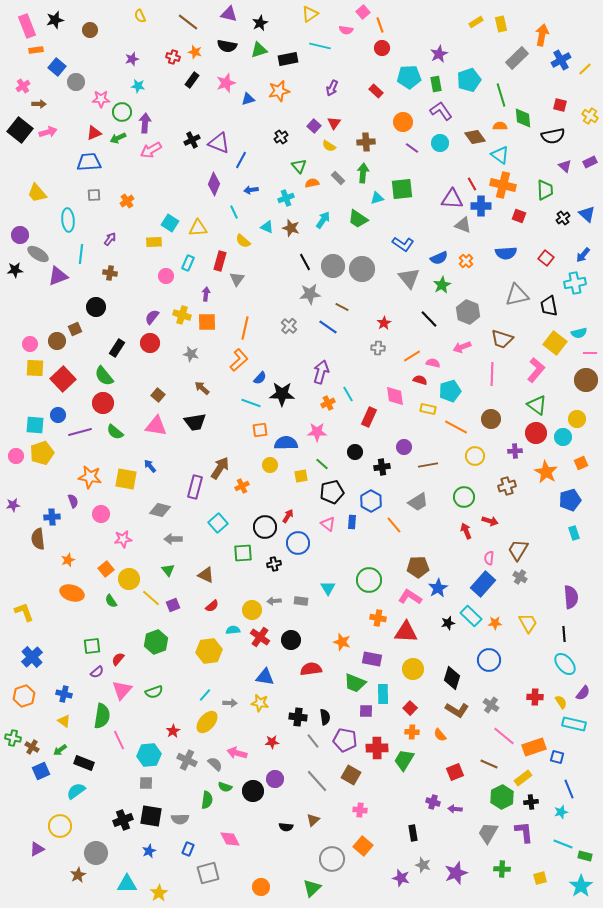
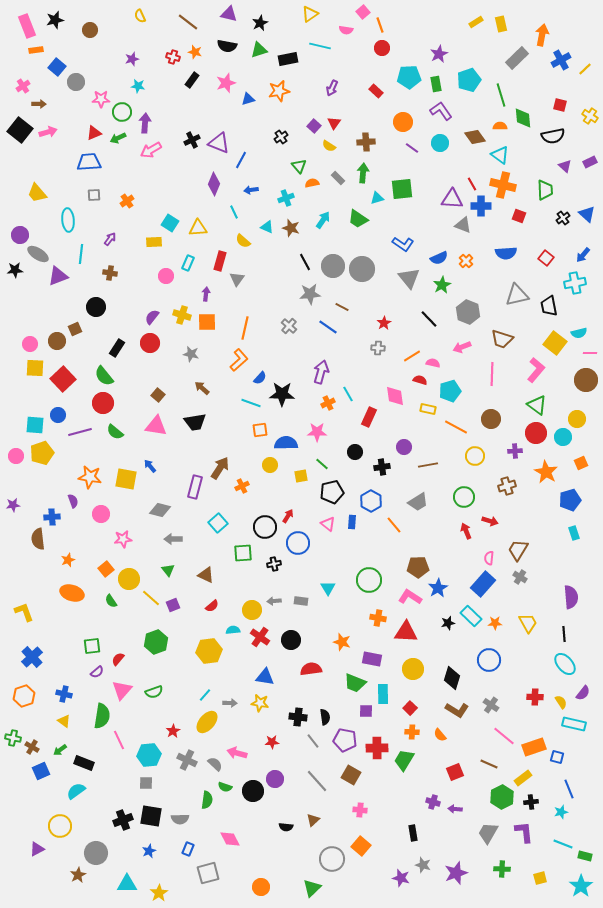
orange square at (363, 846): moved 2 px left
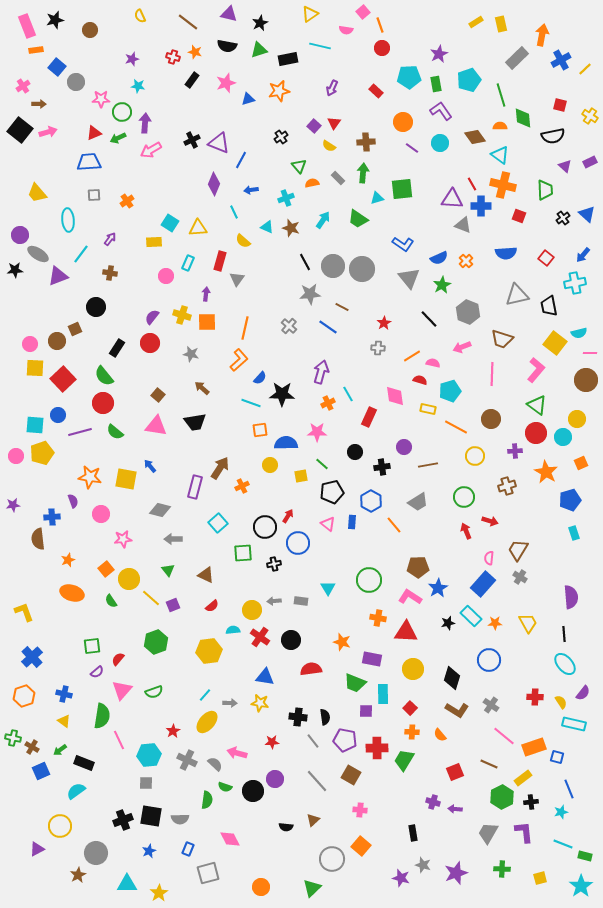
cyan line at (81, 254): rotated 30 degrees clockwise
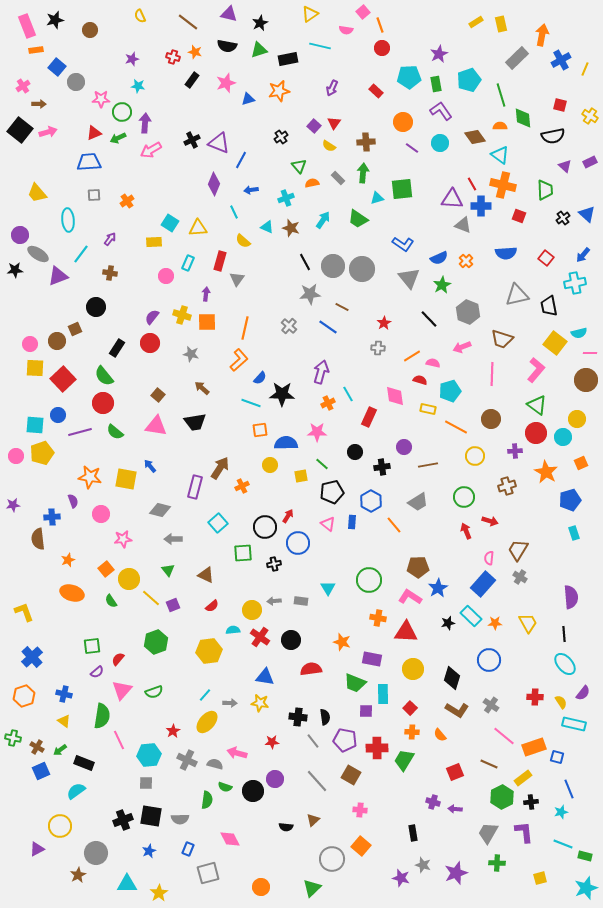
yellow line at (585, 69): rotated 24 degrees counterclockwise
brown cross at (32, 747): moved 5 px right
gray semicircle at (215, 764): rotated 28 degrees counterclockwise
green cross at (502, 869): moved 5 px left, 6 px up
cyan star at (581, 886): moved 5 px right, 2 px down; rotated 15 degrees clockwise
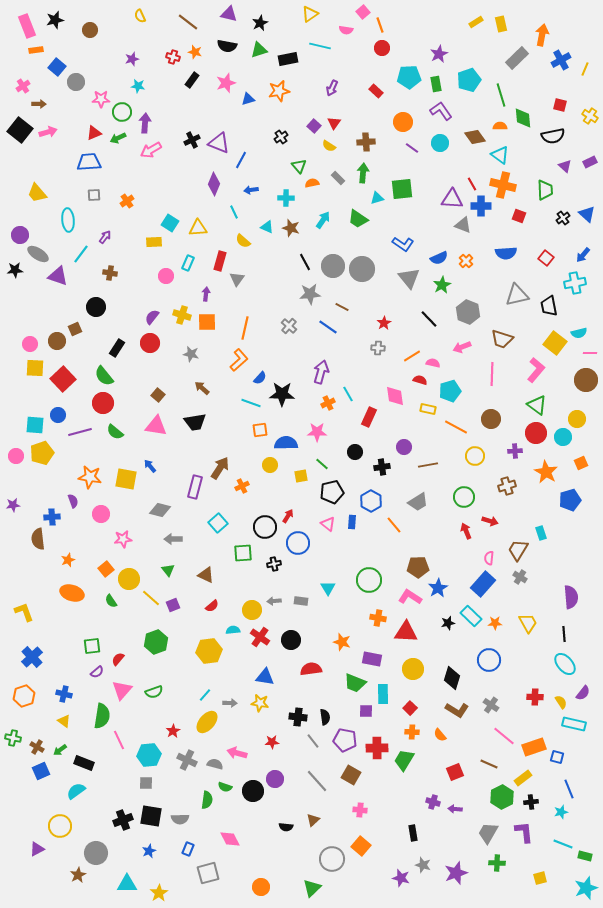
cyan cross at (286, 198): rotated 21 degrees clockwise
purple arrow at (110, 239): moved 5 px left, 2 px up
purple triangle at (58, 276): rotated 40 degrees clockwise
cyan rectangle at (574, 533): moved 33 px left
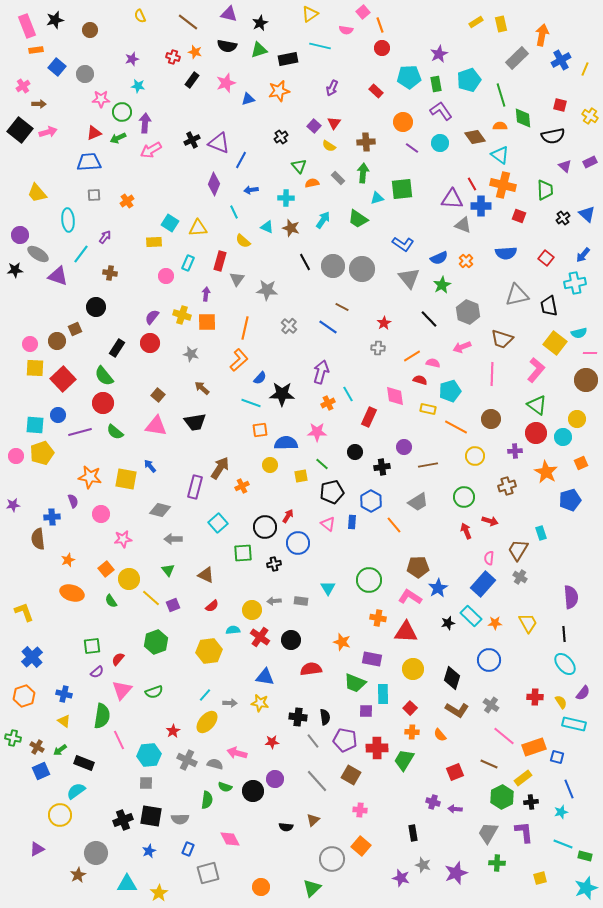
gray circle at (76, 82): moved 9 px right, 8 px up
gray star at (310, 294): moved 43 px left, 4 px up; rotated 10 degrees clockwise
yellow circle at (60, 826): moved 11 px up
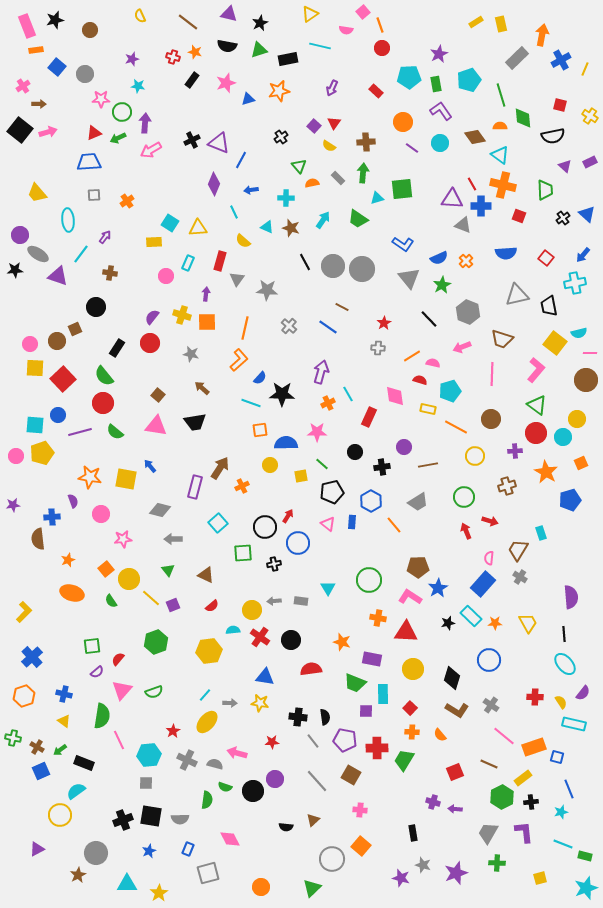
yellow L-shape at (24, 612): rotated 65 degrees clockwise
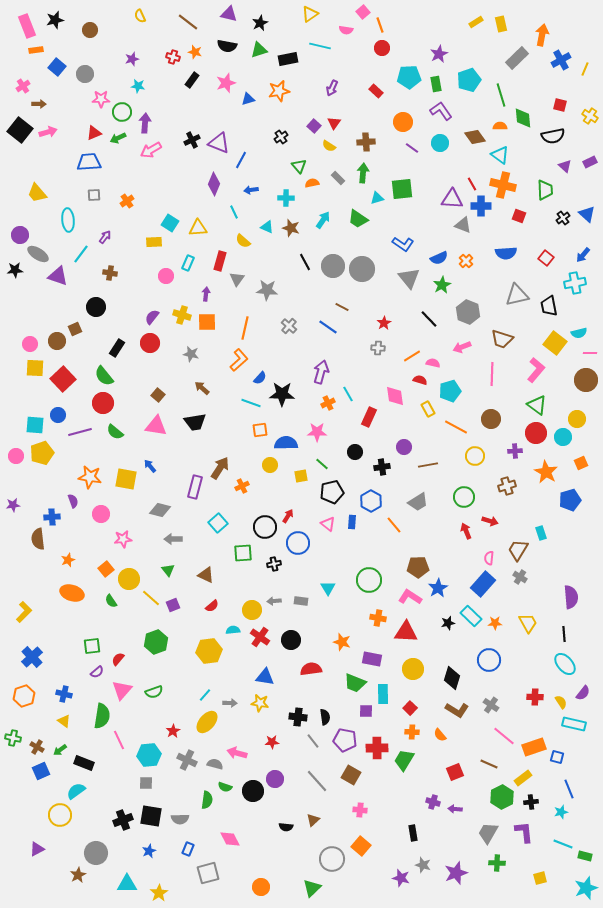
yellow rectangle at (428, 409): rotated 49 degrees clockwise
